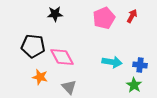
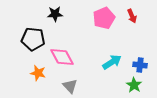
red arrow: rotated 128 degrees clockwise
black pentagon: moved 7 px up
cyan arrow: rotated 42 degrees counterclockwise
orange star: moved 2 px left, 4 px up
gray triangle: moved 1 px right, 1 px up
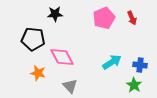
red arrow: moved 2 px down
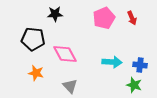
pink diamond: moved 3 px right, 3 px up
cyan arrow: rotated 36 degrees clockwise
orange star: moved 2 px left
green star: rotated 14 degrees counterclockwise
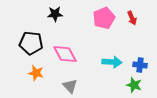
black pentagon: moved 2 px left, 4 px down
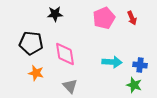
pink diamond: rotated 20 degrees clockwise
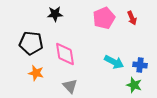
cyan arrow: moved 2 px right; rotated 24 degrees clockwise
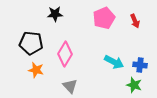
red arrow: moved 3 px right, 3 px down
pink diamond: rotated 40 degrees clockwise
orange star: moved 3 px up
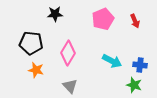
pink pentagon: moved 1 px left, 1 px down
pink diamond: moved 3 px right, 1 px up
cyan arrow: moved 2 px left, 1 px up
